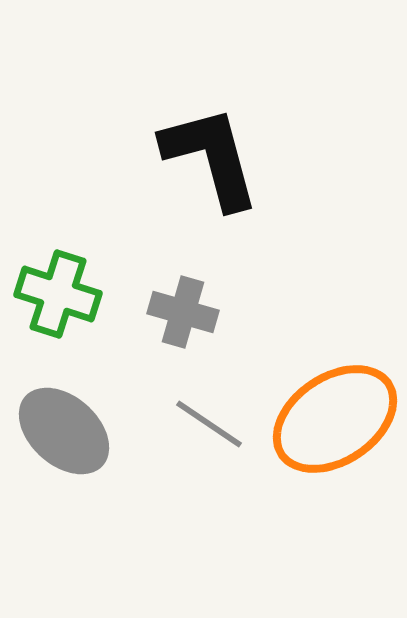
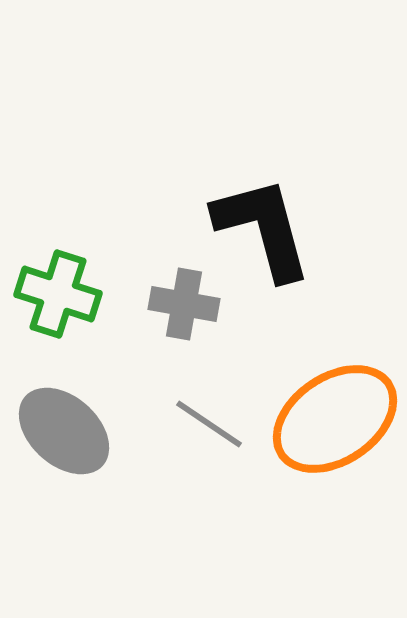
black L-shape: moved 52 px right, 71 px down
gray cross: moved 1 px right, 8 px up; rotated 6 degrees counterclockwise
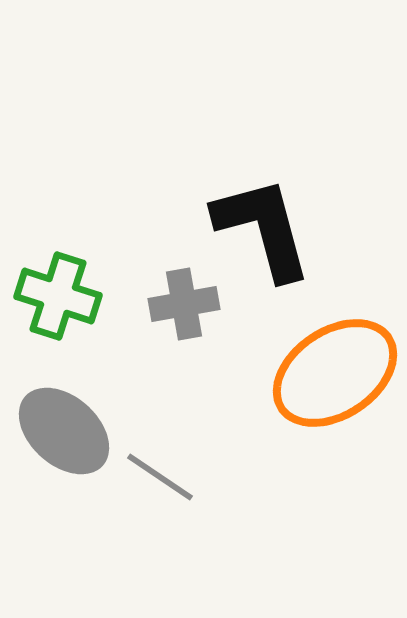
green cross: moved 2 px down
gray cross: rotated 20 degrees counterclockwise
orange ellipse: moved 46 px up
gray line: moved 49 px left, 53 px down
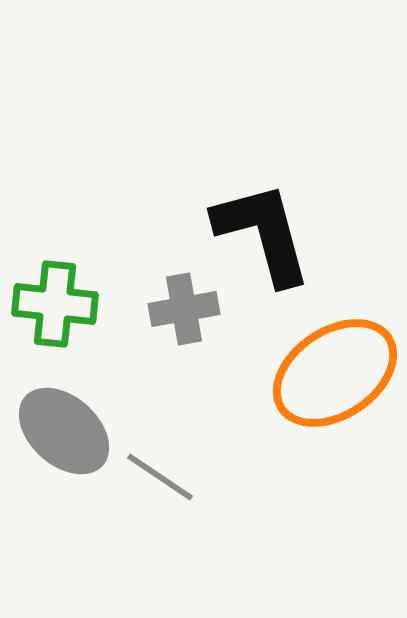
black L-shape: moved 5 px down
green cross: moved 3 px left, 8 px down; rotated 12 degrees counterclockwise
gray cross: moved 5 px down
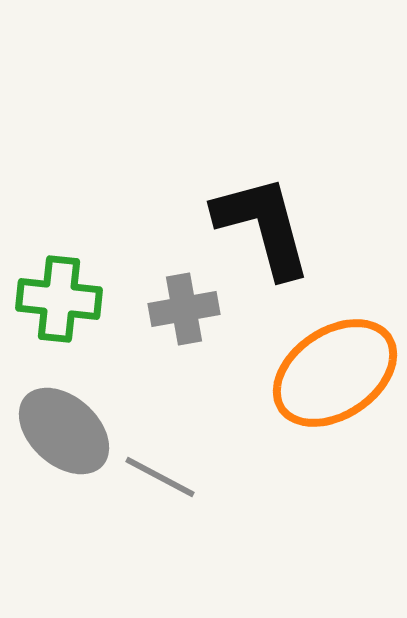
black L-shape: moved 7 px up
green cross: moved 4 px right, 5 px up
gray line: rotated 6 degrees counterclockwise
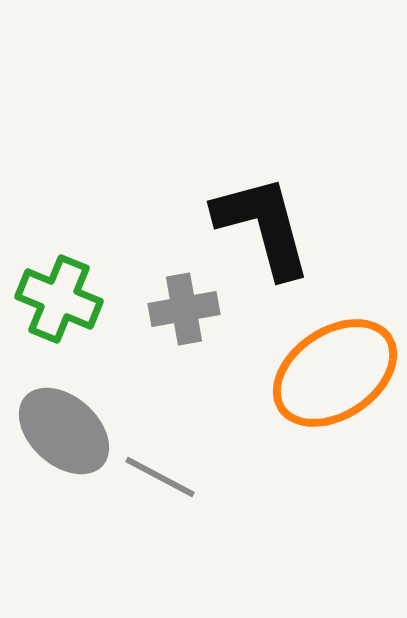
green cross: rotated 16 degrees clockwise
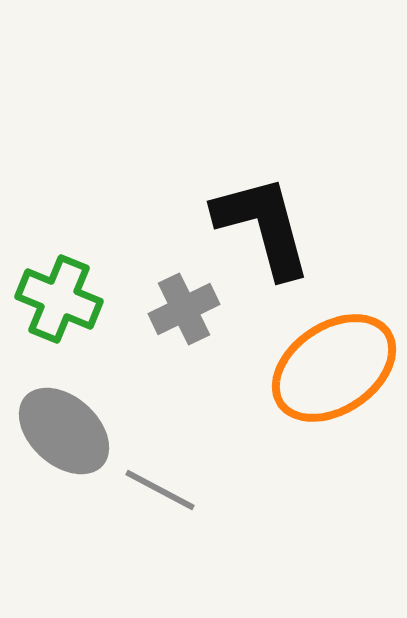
gray cross: rotated 16 degrees counterclockwise
orange ellipse: moved 1 px left, 5 px up
gray line: moved 13 px down
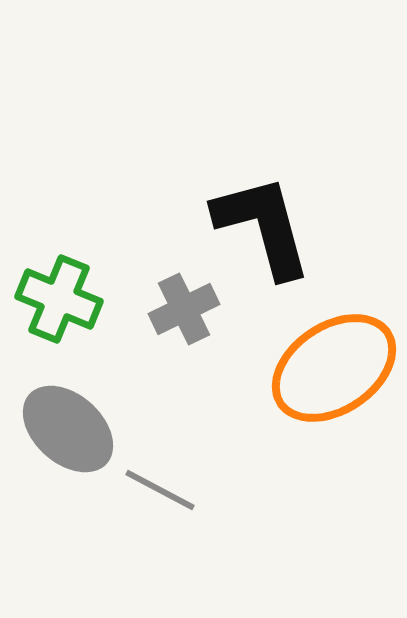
gray ellipse: moved 4 px right, 2 px up
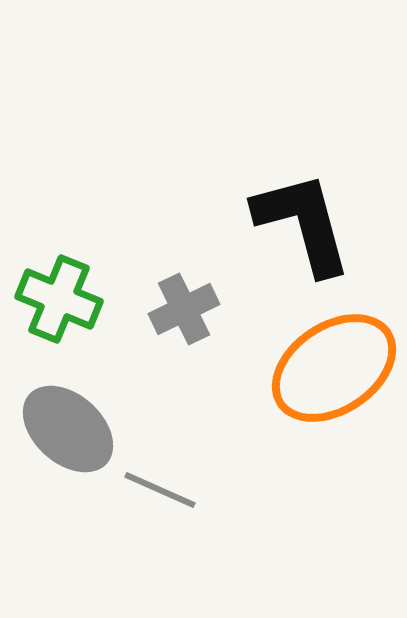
black L-shape: moved 40 px right, 3 px up
gray line: rotated 4 degrees counterclockwise
